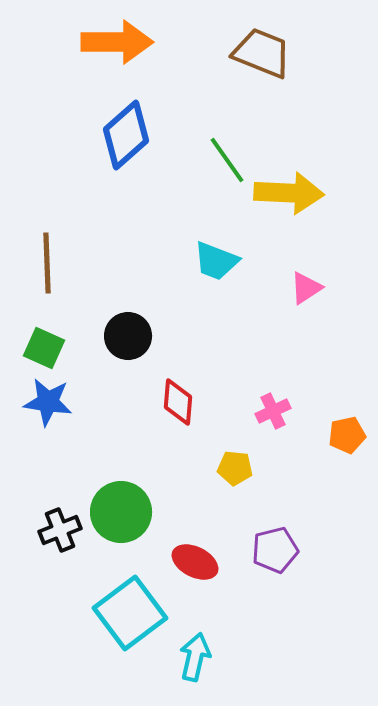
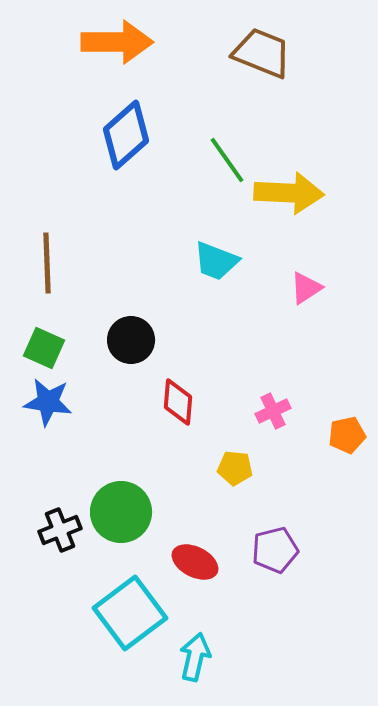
black circle: moved 3 px right, 4 px down
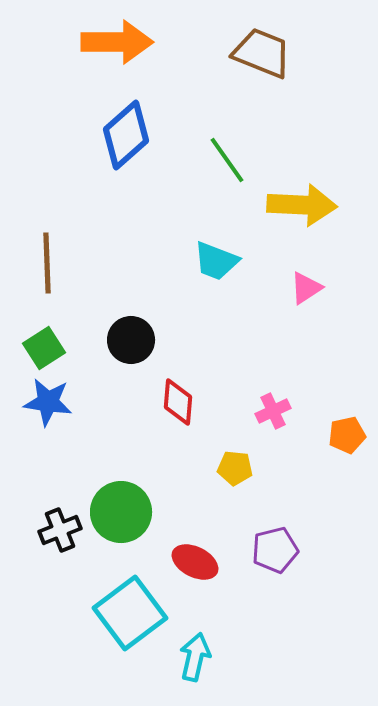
yellow arrow: moved 13 px right, 12 px down
green square: rotated 33 degrees clockwise
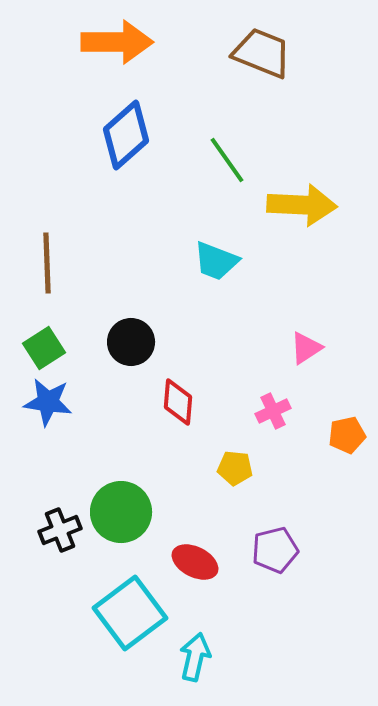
pink triangle: moved 60 px down
black circle: moved 2 px down
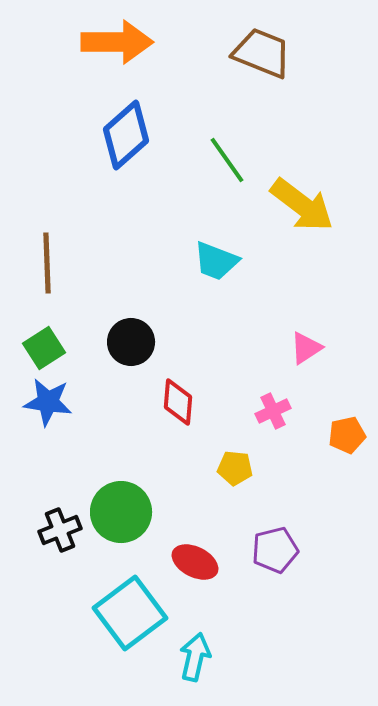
yellow arrow: rotated 34 degrees clockwise
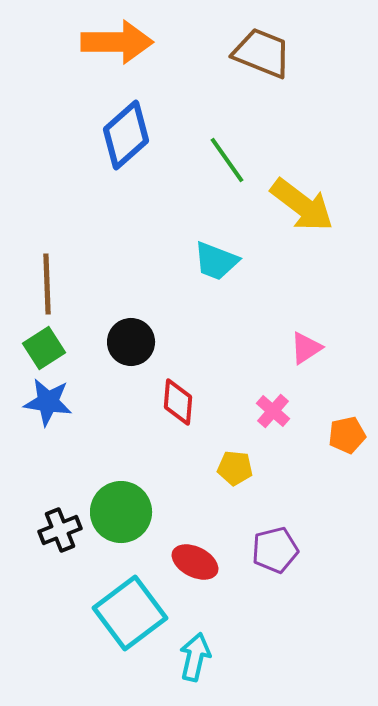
brown line: moved 21 px down
pink cross: rotated 24 degrees counterclockwise
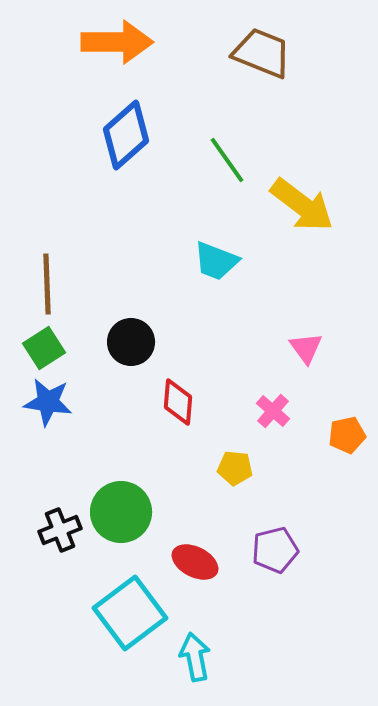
pink triangle: rotated 33 degrees counterclockwise
cyan arrow: rotated 24 degrees counterclockwise
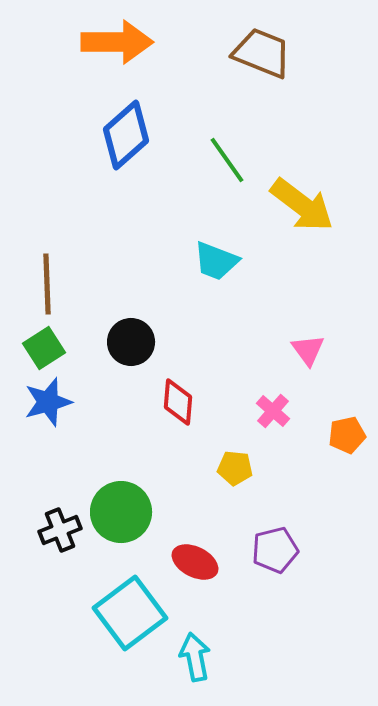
pink triangle: moved 2 px right, 2 px down
blue star: rotated 24 degrees counterclockwise
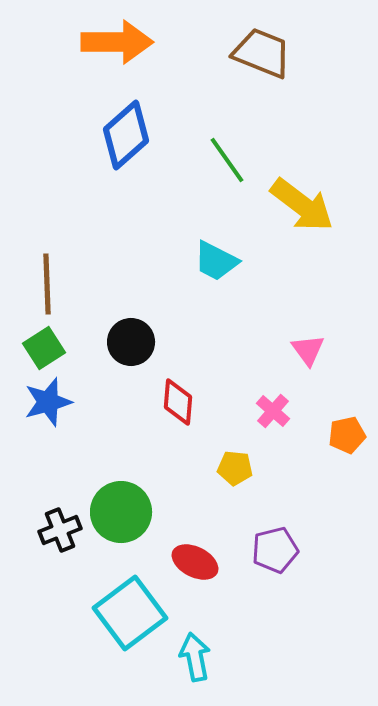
cyan trapezoid: rotated 6 degrees clockwise
